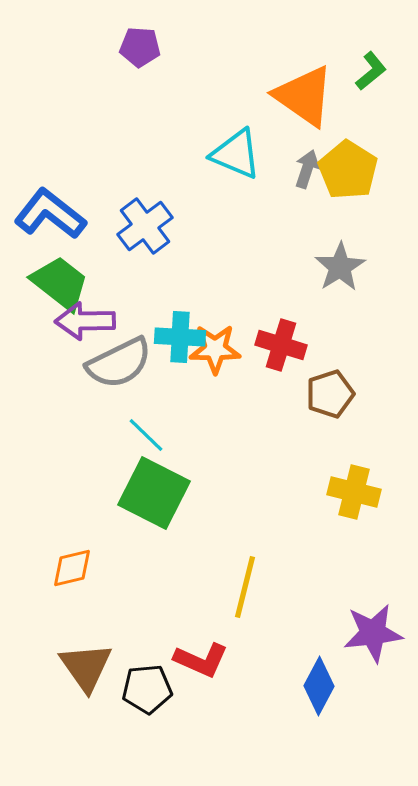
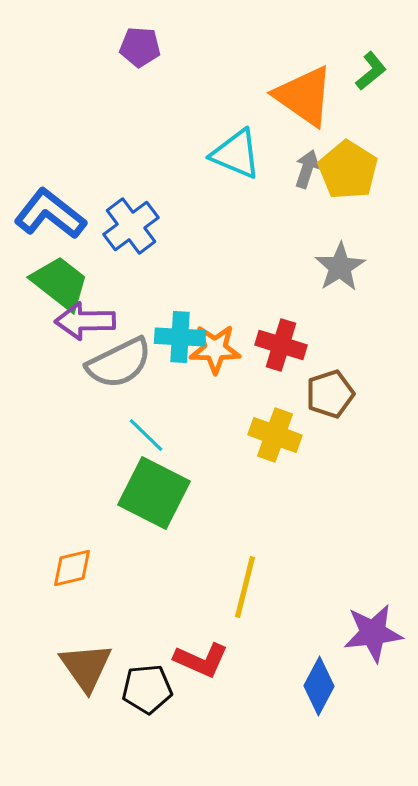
blue cross: moved 14 px left
yellow cross: moved 79 px left, 57 px up; rotated 6 degrees clockwise
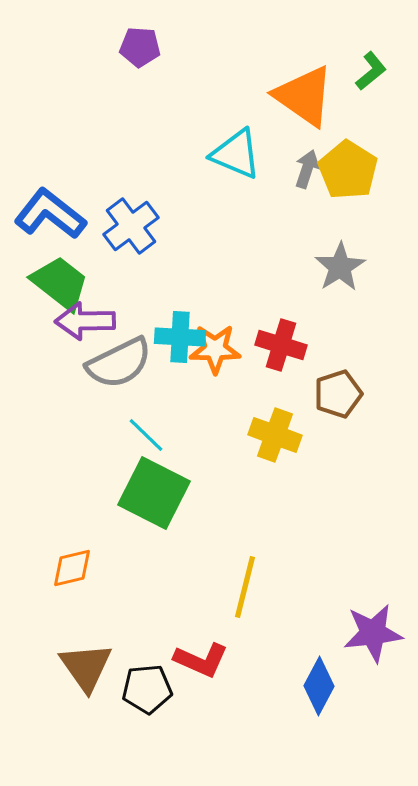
brown pentagon: moved 8 px right
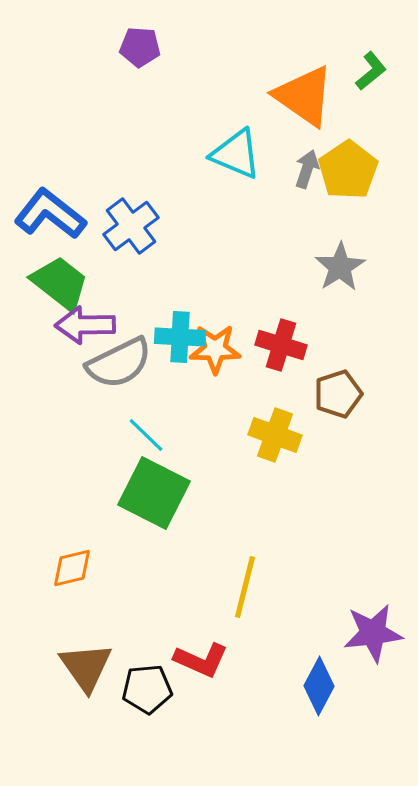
yellow pentagon: rotated 6 degrees clockwise
purple arrow: moved 4 px down
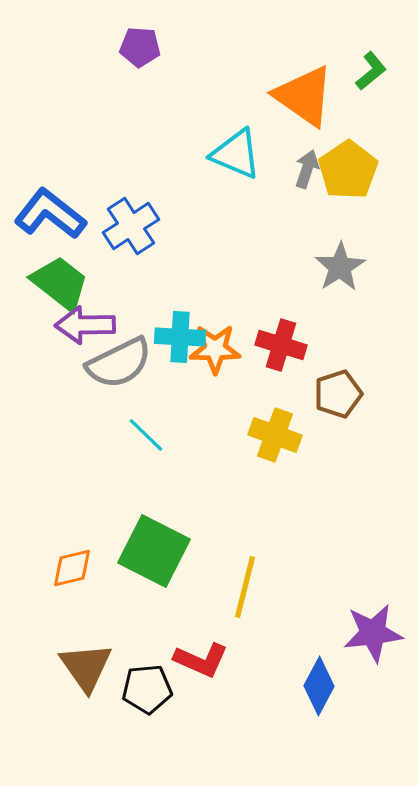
blue cross: rotated 4 degrees clockwise
green square: moved 58 px down
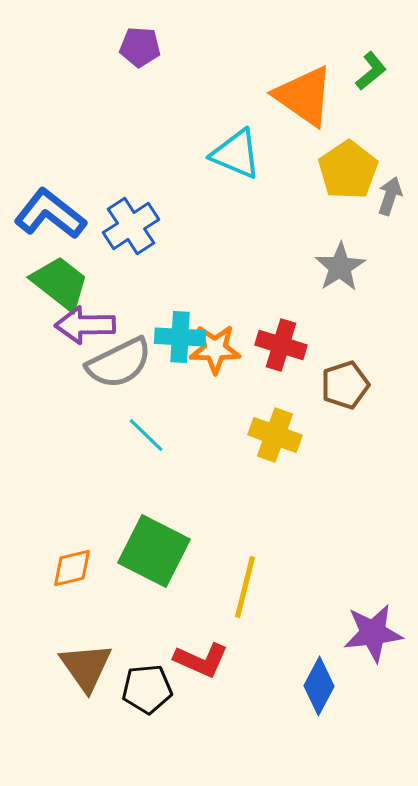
gray arrow: moved 83 px right, 27 px down
brown pentagon: moved 7 px right, 9 px up
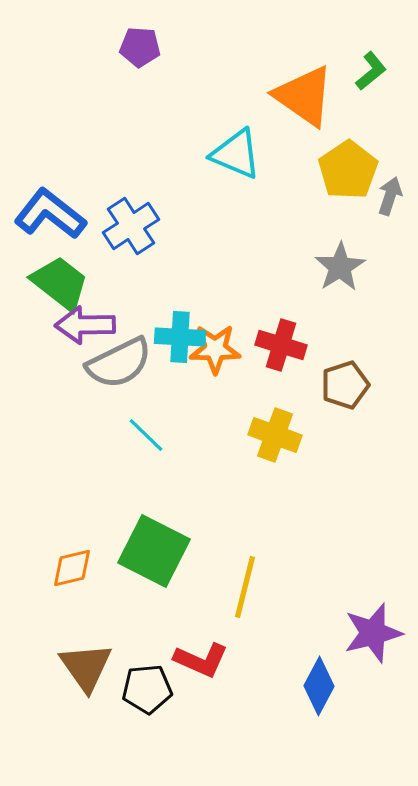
purple star: rotated 8 degrees counterclockwise
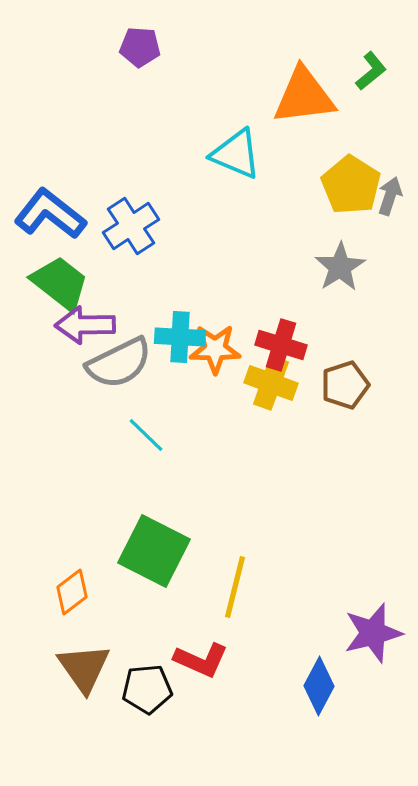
orange triangle: rotated 42 degrees counterclockwise
yellow pentagon: moved 3 px right, 15 px down; rotated 6 degrees counterclockwise
yellow cross: moved 4 px left, 52 px up
orange diamond: moved 24 px down; rotated 24 degrees counterclockwise
yellow line: moved 10 px left
brown triangle: moved 2 px left, 1 px down
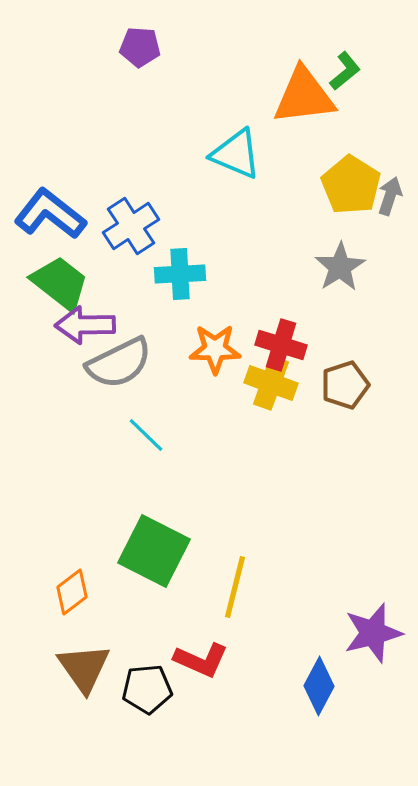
green L-shape: moved 26 px left
cyan cross: moved 63 px up; rotated 6 degrees counterclockwise
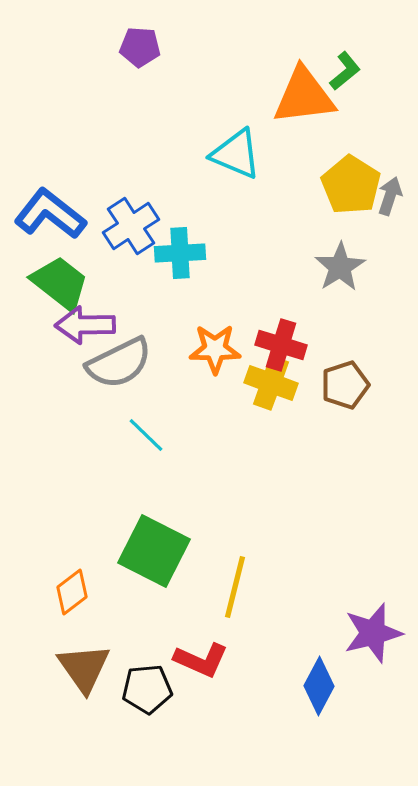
cyan cross: moved 21 px up
